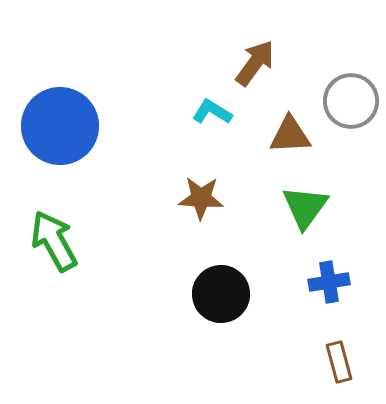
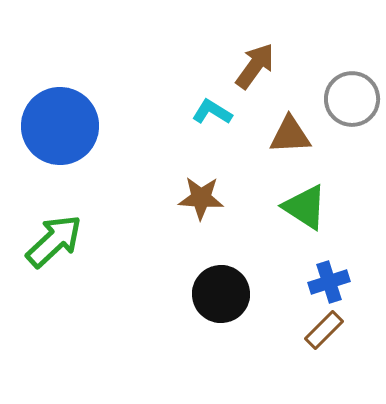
brown arrow: moved 3 px down
gray circle: moved 1 px right, 2 px up
green triangle: rotated 33 degrees counterclockwise
green arrow: rotated 76 degrees clockwise
blue cross: rotated 9 degrees counterclockwise
brown rectangle: moved 15 px left, 32 px up; rotated 60 degrees clockwise
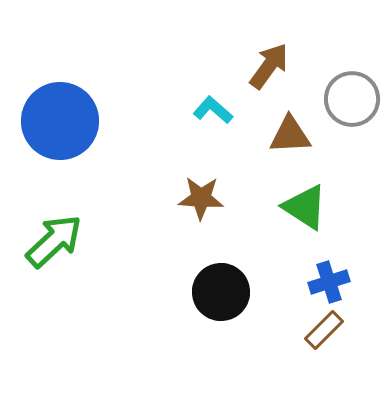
brown arrow: moved 14 px right
cyan L-shape: moved 1 px right, 2 px up; rotated 9 degrees clockwise
blue circle: moved 5 px up
black circle: moved 2 px up
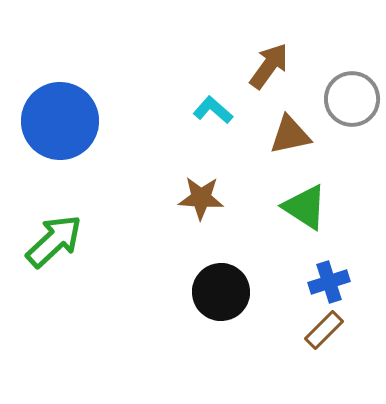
brown triangle: rotated 9 degrees counterclockwise
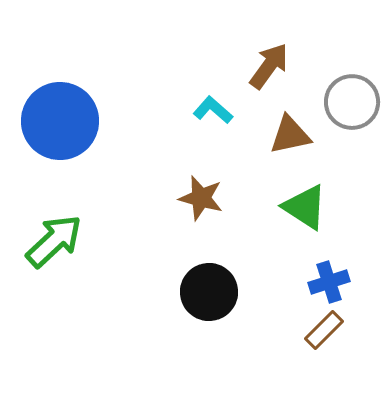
gray circle: moved 3 px down
brown star: rotated 12 degrees clockwise
black circle: moved 12 px left
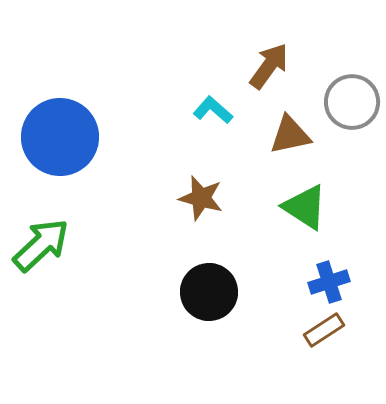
blue circle: moved 16 px down
green arrow: moved 13 px left, 4 px down
brown rectangle: rotated 12 degrees clockwise
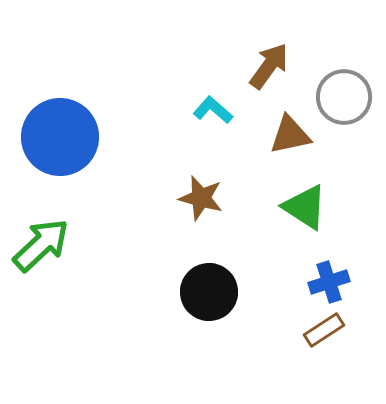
gray circle: moved 8 px left, 5 px up
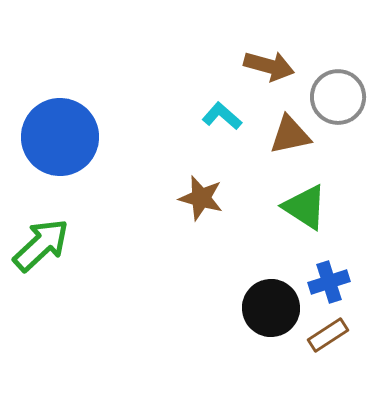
brown arrow: rotated 69 degrees clockwise
gray circle: moved 6 px left
cyan L-shape: moved 9 px right, 6 px down
black circle: moved 62 px right, 16 px down
brown rectangle: moved 4 px right, 5 px down
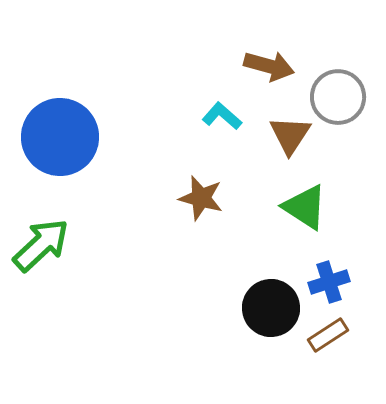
brown triangle: rotated 45 degrees counterclockwise
